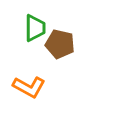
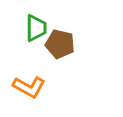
green trapezoid: moved 1 px right
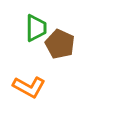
brown pentagon: rotated 12 degrees clockwise
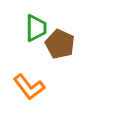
orange L-shape: rotated 24 degrees clockwise
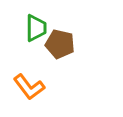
brown pentagon: rotated 12 degrees counterclockwise
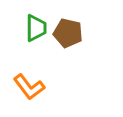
brown pentagon: moved 8 px right, 11 px up
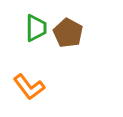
brown pentagon: rotated 16 degrees clockwise
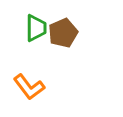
brown pentagon: moved 5 px left; rotated 20 degrees clockwise
